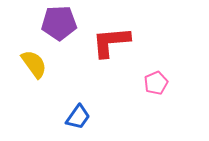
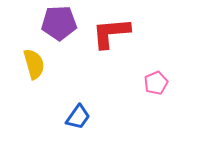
red L-shape: moved 9 px up
yellow semicircle: rotated 20 degrees clockwise
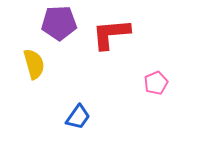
red L-shape: moved 1 px down
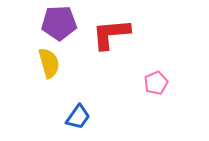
yellow semicircle: moved 15 px right, 1 px up
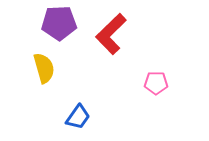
red L-shape: rotated 39 degrees counterclockwise
yellow semicircle: moved 5 px left, 5 px down
pink pentagon: rotated 25 degrees clockwise
